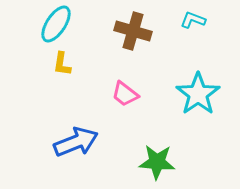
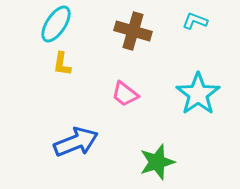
cyan L-shape: moved 2 px right, 1 px down
green star: rotated 21 degrees counterclockwise
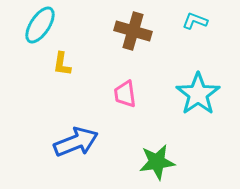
cyan ellipse: moved 16 px left, 1 px down
pink trapezoid: rotated 44 degrees clockwise
green star: rotated 9 degrees clockwise
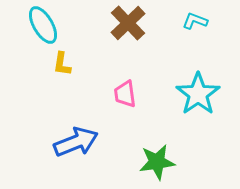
cyan ellipse: moved 3 px right; rotated 63 degrees counterclockwise
brown cross: moved 5 px left, 8 px up; rotated 30 degrees clockwise
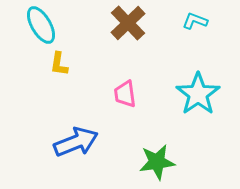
cyan ellipse: moved 2 px left
yellow L-shape: moved 3 px left
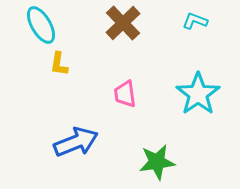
brown cross: moved 5 px left
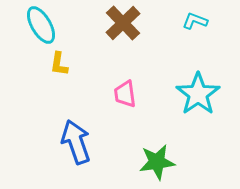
blue arrow: rotated 87 degrees counterclockwise
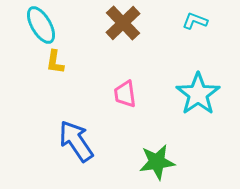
yellow L-shape: moved 4 px left, 2 px up
blue arrow: moved 1 px up; rotated 15 degrees counterclockwise
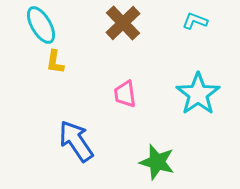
green star: rotated 24 degrees clockwise
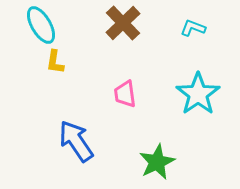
cyan L-shape: moved 2 px left, 7 px down
green star: rotated 30 degrees clockwise
